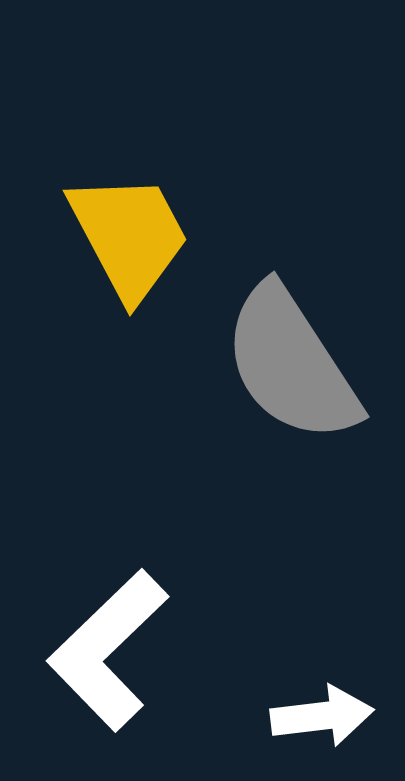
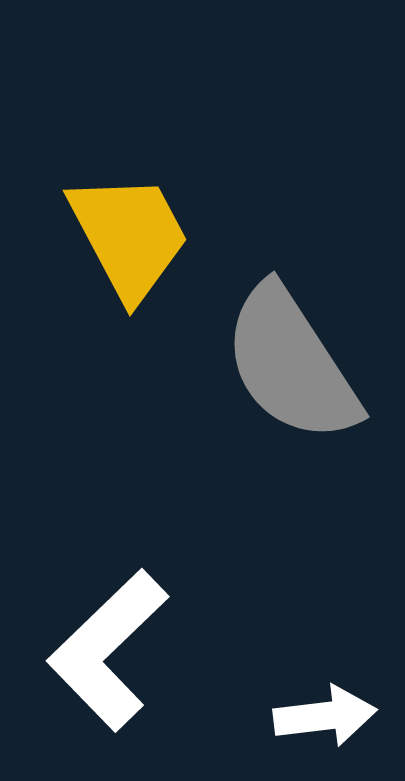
white arrow: moved 3 px right
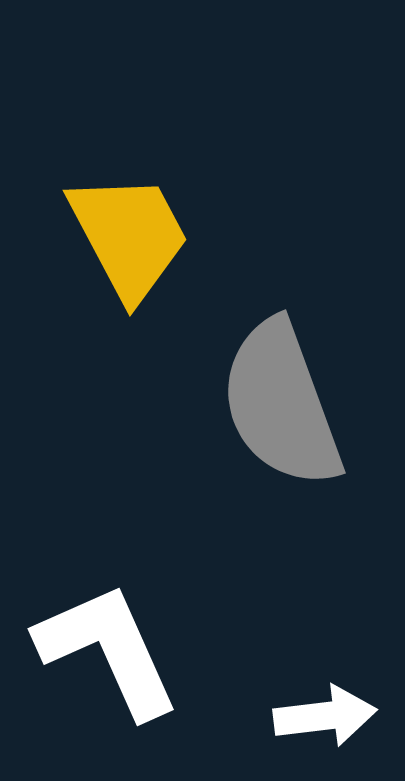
gray semicircle: moved 10 px left, 40 px down; rotated 13 degrees clockwise
white L-shape: rotated 110 degrees clockwise
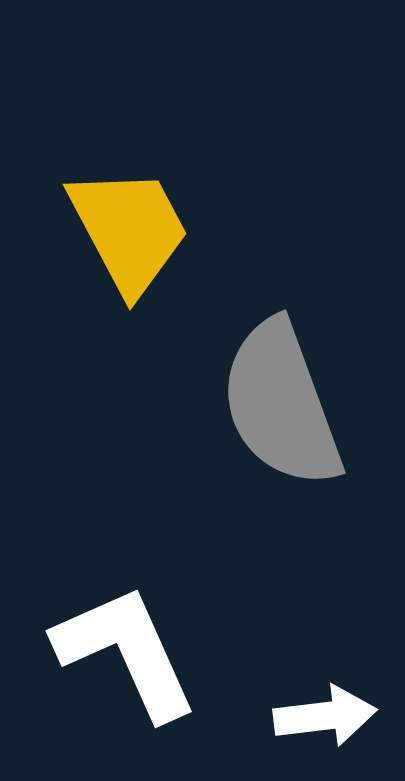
yellow trapezoid: moved 6 px up
white L-shape: moved 18 px right, 2 px down
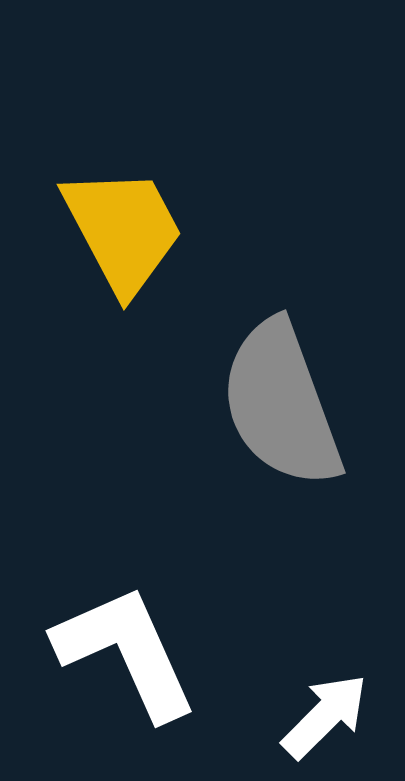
yellow trapezoid: moved 6 px left
white arrow: rotated 38 degrees counterclockwise
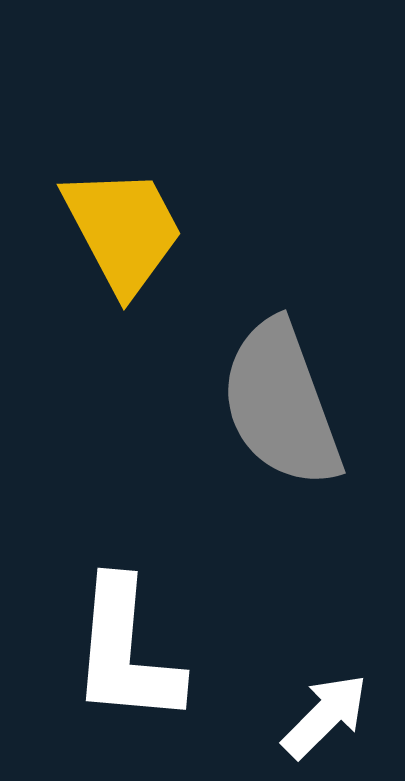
white L-shape: rotated 151 degrees counterclockwise
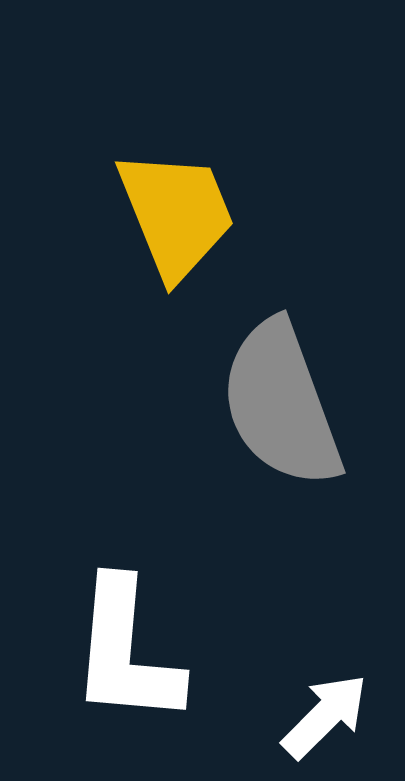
yellow trapezoid: moved 53 px right, 16 px up; rotated 6 degrees clockwise
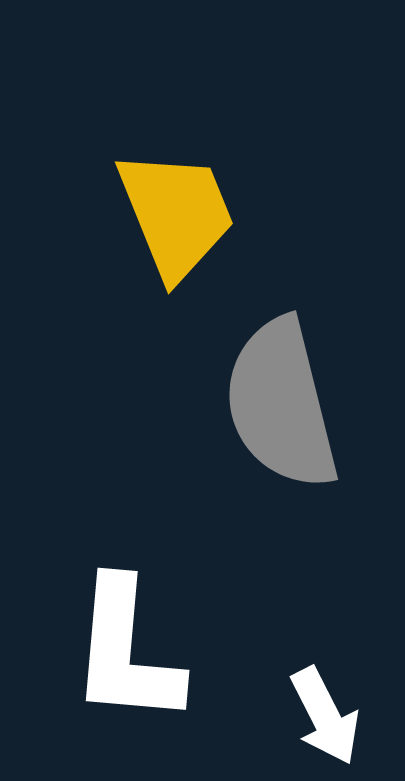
gray semicircle: rotated 6 degrees clockwise
white arrow: rotated 108 degrees clockwise
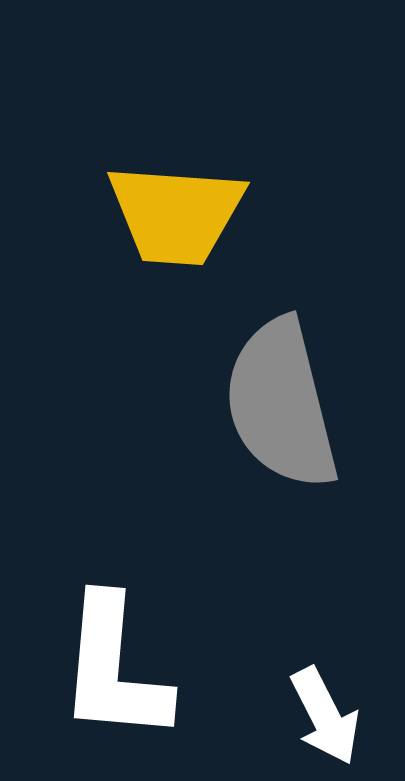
yellow trapezoid: rotated 116 degrees clockwise
white L-shape: moved 12 px left, 17 px down
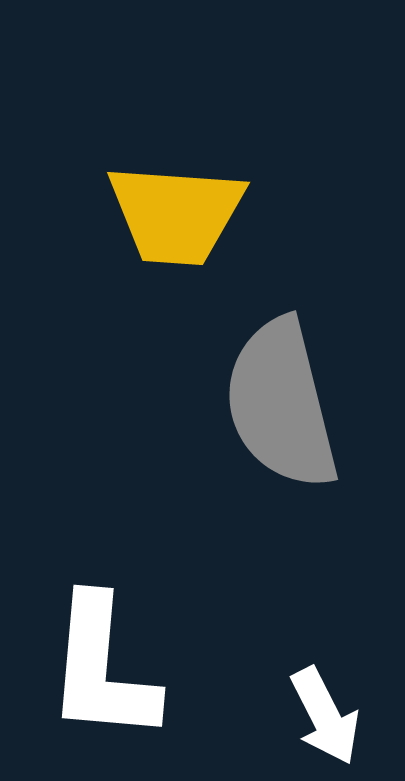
white L-shape: moved 12 px left
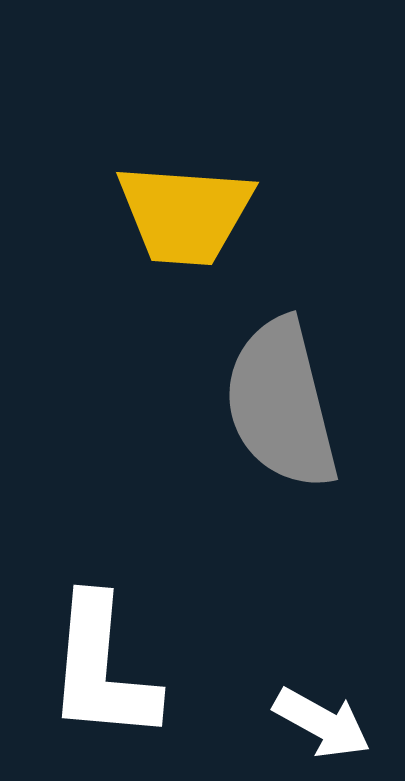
yellow trapezoid: moved 9 px right
white arrow: moved 3 px left, 7 px down; rotated 34 degrees counterclockwise
